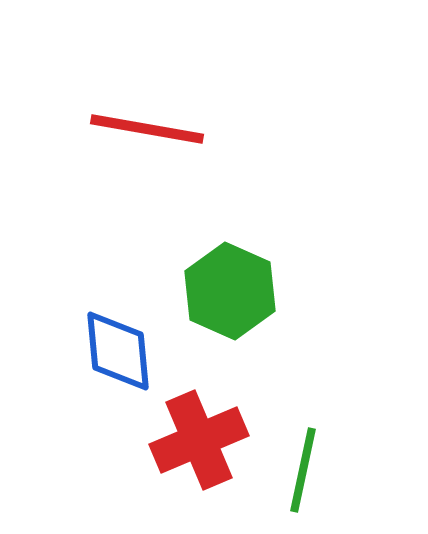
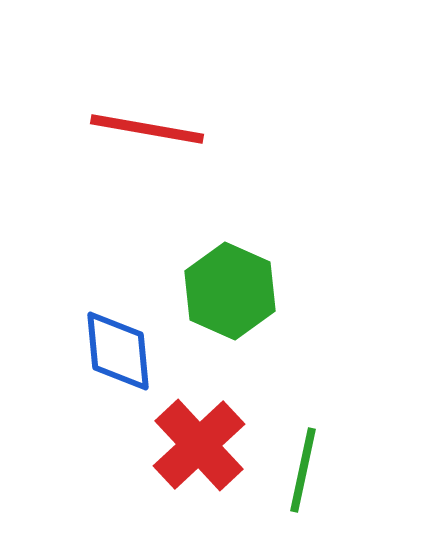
red cross: moved 5 px down; rotated 20 degrees counterclockwise
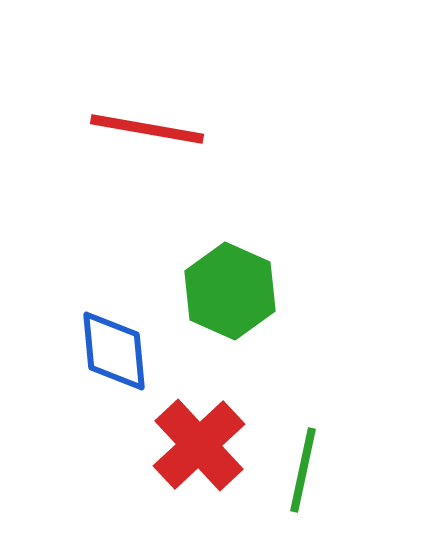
blue diamond: moved 4 px left
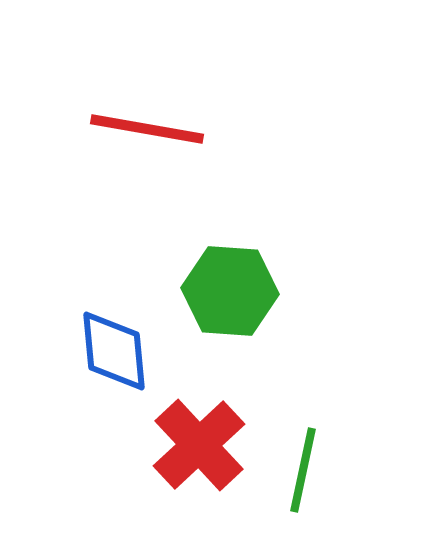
green hexagon: rotated 20 degrees counterclockwise
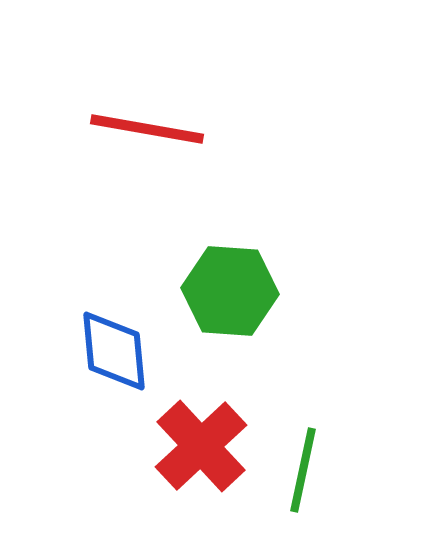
red cross: moved 2 px right, 1 px down
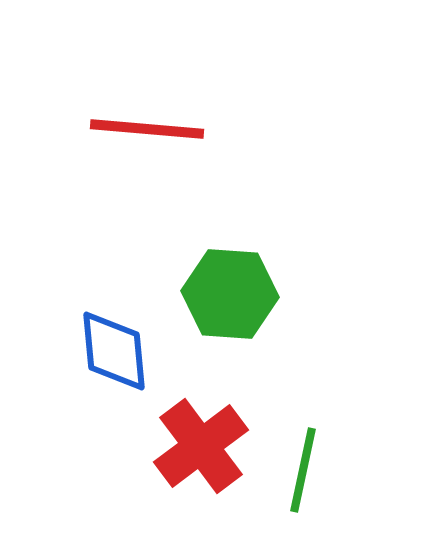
red line: rotated 5 degrees counterclockwise
green hexagon: moved 3 px down
red cross: rotated 6 degrees clockwise
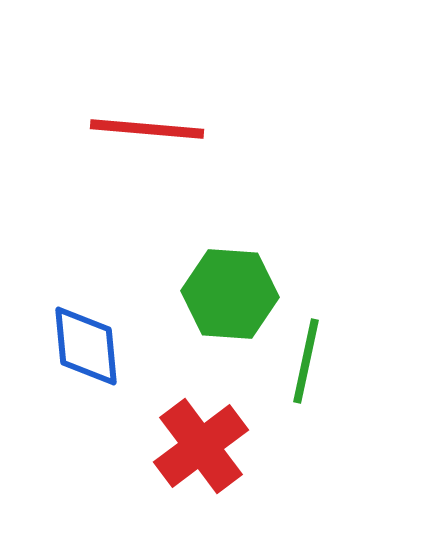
blue diamond: moved 28 px left, 5 px up
green line: moved 3 px right, 109 px up
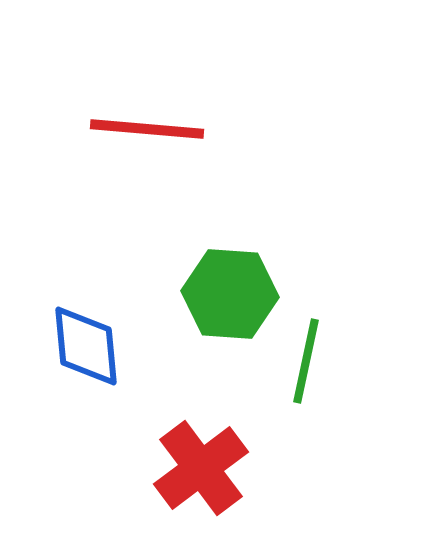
red cross: moved 22 px down
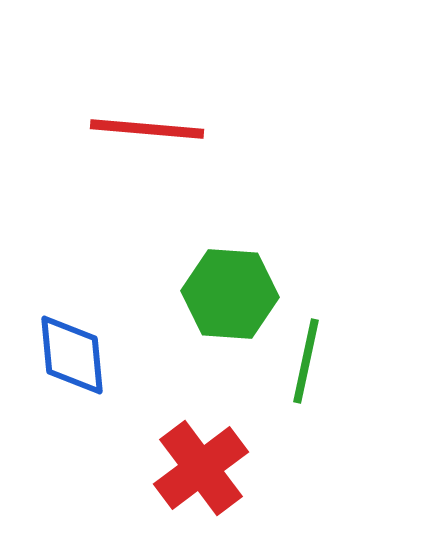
blue diamond: moved 14 px left, 9 px down
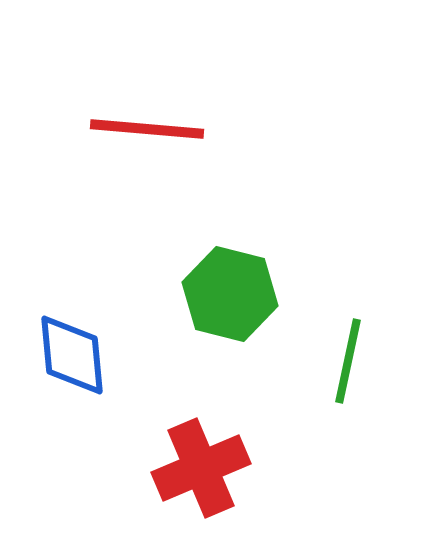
green hexagon: rotated 10 degrees clockwise
green line: moved 42 px right
red cross: rotated 14 degrees clockwise
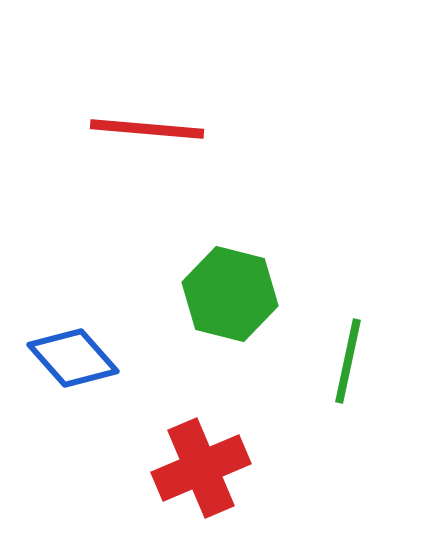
blue diamond: moved 1 px right, 3 px down; rotated 36 degrees counterclockwise
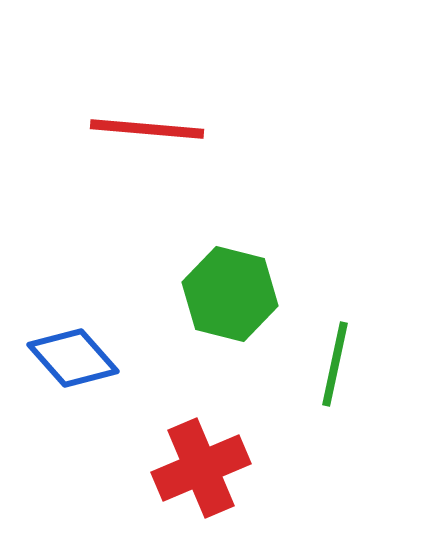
green line: moved 13 px left, 3 px down
